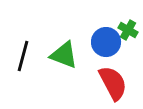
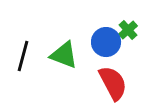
green cross: rotated 18 degrees clockwise
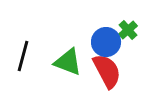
green triangle: moved 4 px right, 7 px down
red semicircle: moved 6 px left, 12 px up
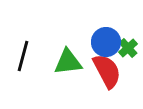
green cross: moved 18 px down
green triangle: rotated 28 degrees counterclockwise
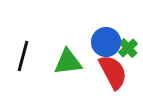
red semicircle: moved 6 px right, 1 px down
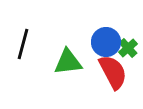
black line: moved 12 px up
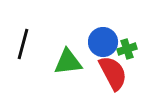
blue circle: moved 3 px left
green cross: moved 1 px left, 1 px down; rotated 24 degrees clockwise
red semicircle: moved 1 px down
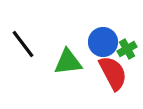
black line: rotated 52 degrees counterclockwise
green cross: rotated 12 degrees counterclockwise
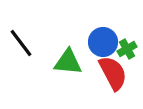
black line: moved 2 px left, 1 px up
green triangle: rotated 12 degrees clockwise
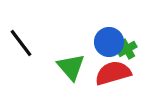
blue circle: moved 6 px right
green triangle: moved 3 px right, 5 px down; rotated 44 degrees clockwise
red semicircle: rotated 78 degrees counterclockwise
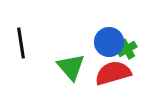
black line: rotated 28 degrees clockwise
